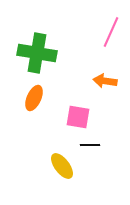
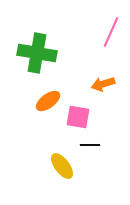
orange arrow: moved 2 px left, 3 px down; rotated 25 degrees counterclockwise
orange ellipse: moved 14 px right, 3 px down; rotated 30 degrees clockwise
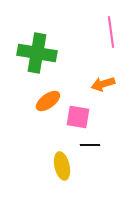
pink line: rotated 32 degrees counterclockwise
yellow ellipse: rotated 24 degrees clockwise
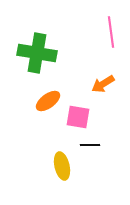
orange arrow: rotated 15 degrees counterclockwise
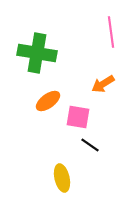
black line: rotated 36 degrees clockwise
yellow ellipse: moved 12 px down
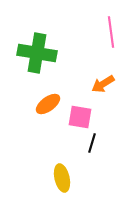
orange ellipse: moved 3 px down
pink square: moved 2 px right
black line: moved 2 px right, 2 px up; rotated 72 degrees clockwise
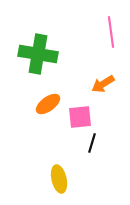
green cross: moved 1 px right, 1 px down
pink square: rotated 15 degrees counterclockwise
yellow ellipse: moved 3 px left, 1 px down
